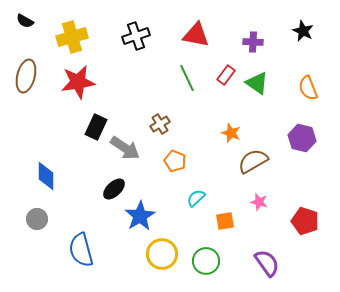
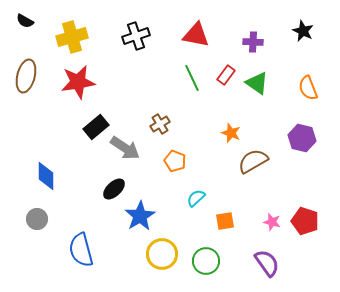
green line: moved 5 px right
black rectangle: rotated 25 degrees clockwise
pink star: moved 13 px right, 20 px down
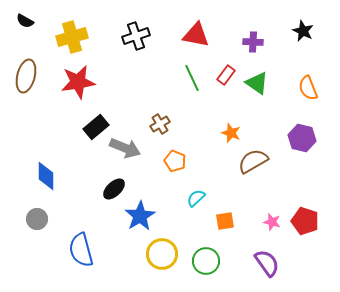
gray arrow: rotated 12 degrees counterclockwise
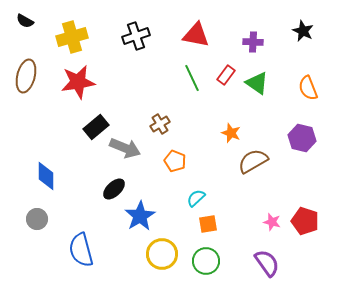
orange square: moved 17 px left, 3 px down
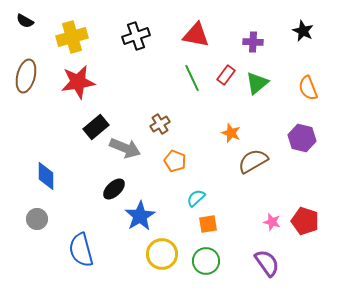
green triangle: rotated 45 degrees clockwise
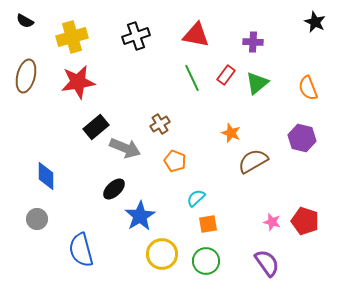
black star: moved 12 px right, 9 px up
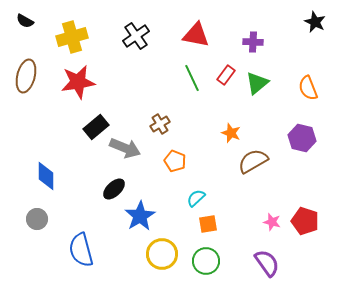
black cross: rotated 16 degrees counterclockwise
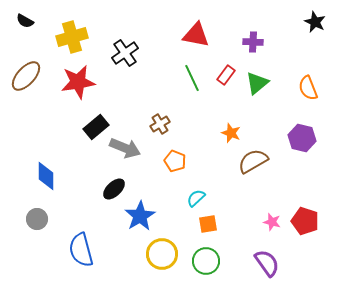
black cross: moved 11 px left, 17 px down
brown ellipse: rotated 28 degrees clockwise
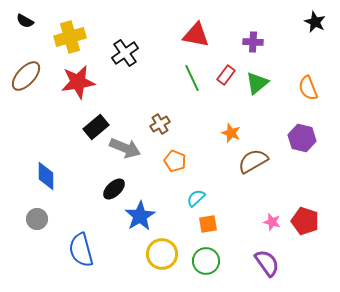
yellow cross: moved 2 px left
